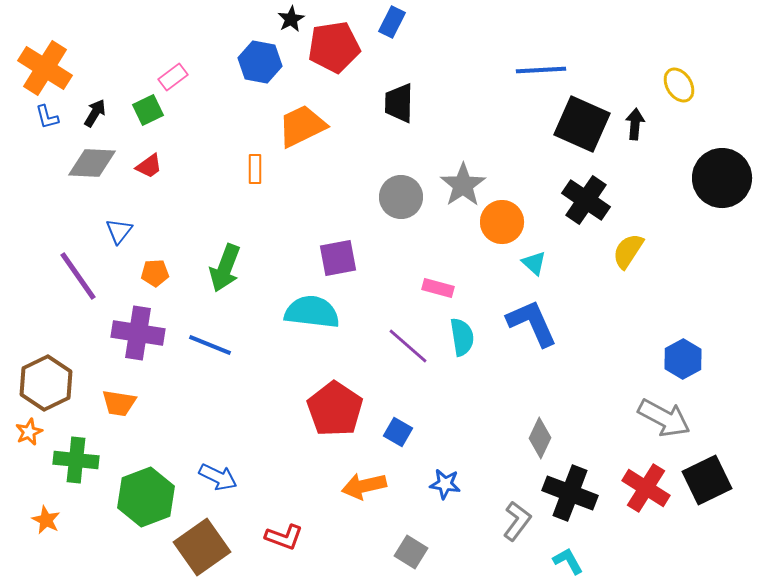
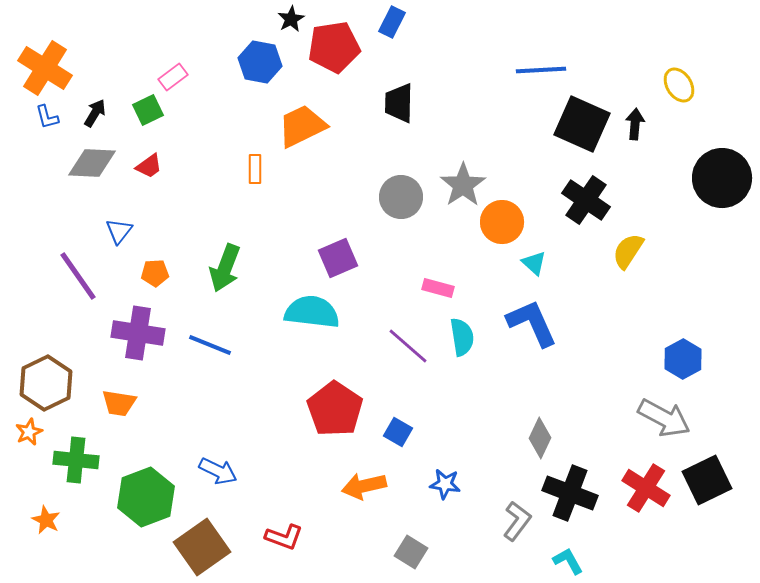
purple square at (338, 258): rotated 12 degrees counterclockwise
blue arrow at (218, 477): moved 6 px up
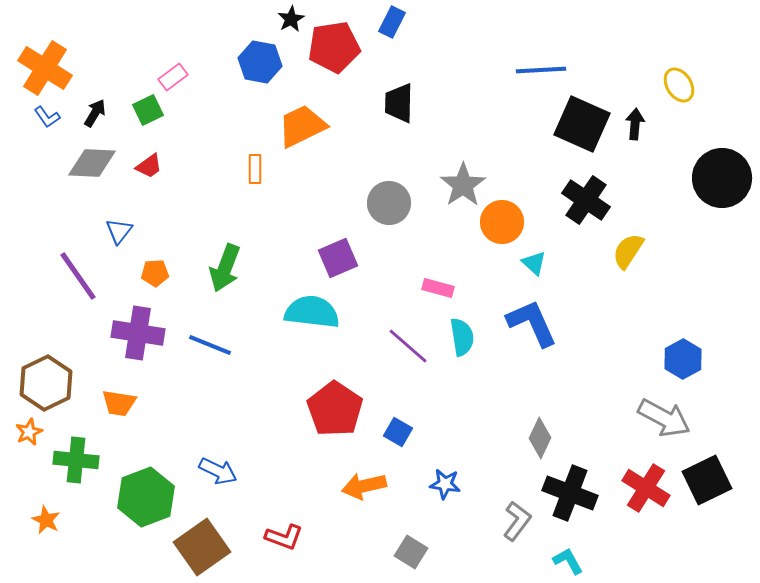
blue L-shape at (47, 117): rotated 20 degrees counterclockwise
gray circle at (401, 197): moved 12 px left, 6 px down
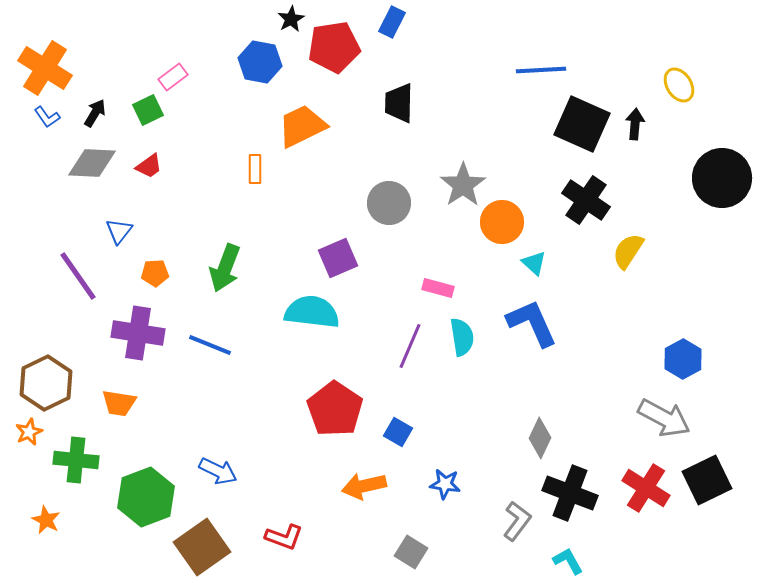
purple line at (408, 346): moved 2 px right; rotated 72 degrees clockwise
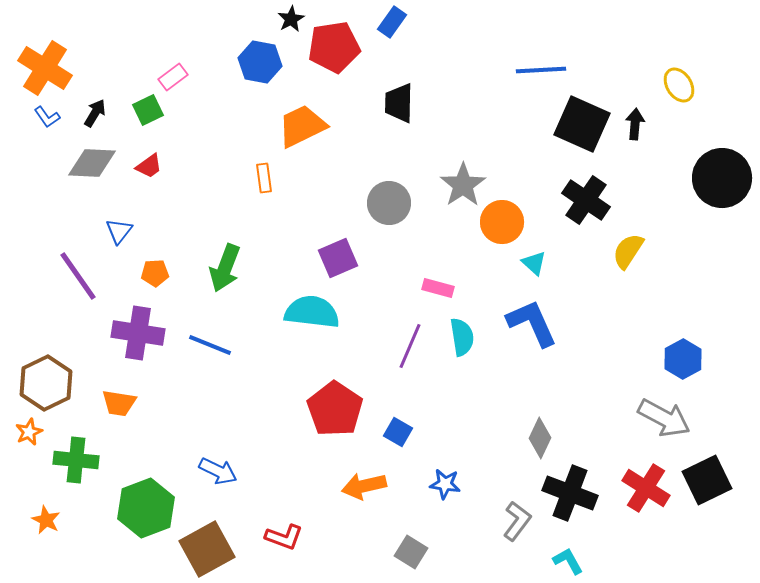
blue rectangle at (392, 22): rotated 8 degrees clockwise
orange rectangle at (255, 169): moved 9 px right, 9 px down; rotated 8 degrees counterclockwise
green hexagon at (146, 497): moved 11 px down
brown square at (202, 547): moved 5 px right, 2 px down; rotated 6 degrees clockwise
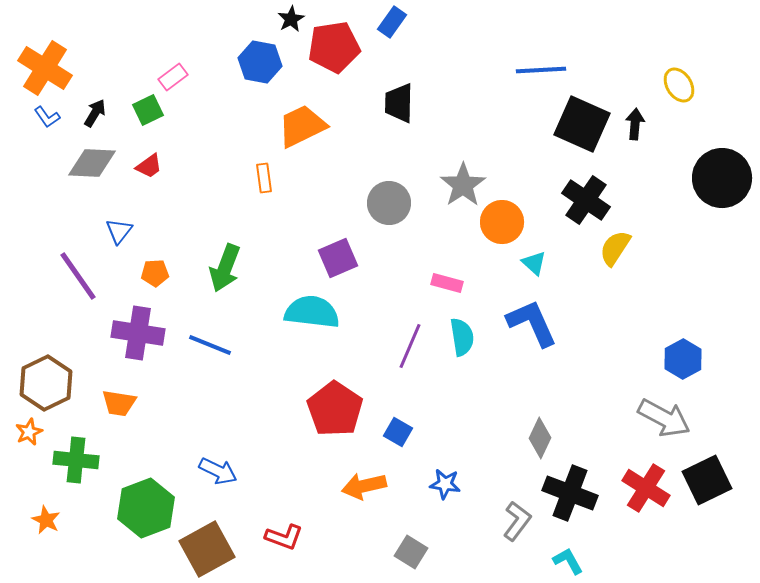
yellow semicircle at (628, 251): moved 13 px left, 3 px up
pink rectangle at (438, 288): moved 9 px right, 5 px up
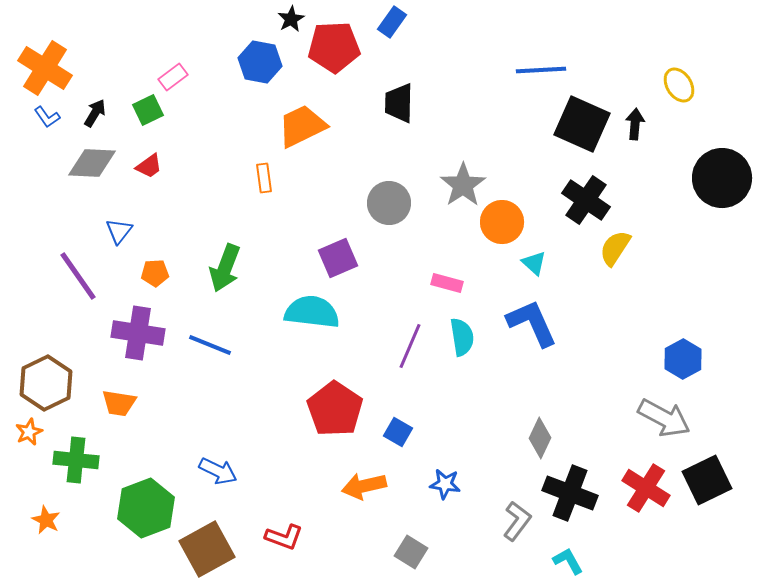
red pentagon at (334, 47): rotated 6 degrees clockwise
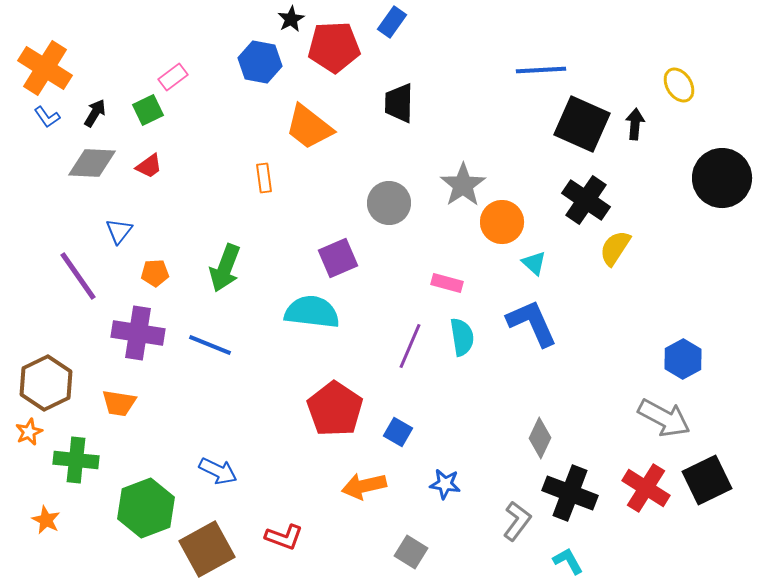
orange trapezoid at (302, 126): moved 7 px right, 1 px down; rotated 116 degrees counterclockwise
